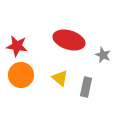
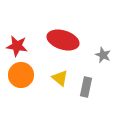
red ellipse: moved 6 px left
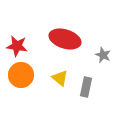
red ellipse: moved 2 px right, 1 px up
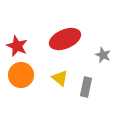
red ellipse: rotated 40 degrees counterclockwise
red star: rotated 15 degrees clockwise
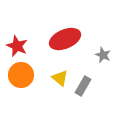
gray rectangle: moved 3 px left, 1 px up; rotated 18 degrees clockwise
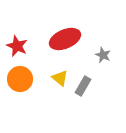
orange circle: moved 1 px left, 4 px down
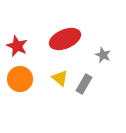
gray rectangle: moved 1 px right, 2 px up
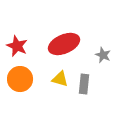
red ellipse: moved 1 px left, 5 px down
yellow triangle: moved 1 px down; rotated 24 degrees counterclockwise
gray rectangle: rotated 24 degrees counterclockwise
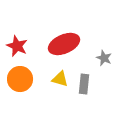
gray star: moved 1 px right, 3 px down
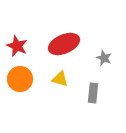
gray rectangle: moved 9 px right, 9 px down
